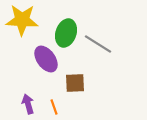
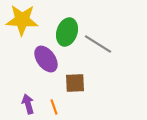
green ellipse: moved 1 px right, 1 px up
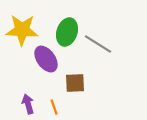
yellow star: moved 10 px down
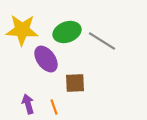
green ellipse: rotated 52 degrees clockwise
gray line: moved 4 px right, 3 px up
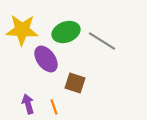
green ellipse: moved 1 px left
brown square: rotated 20 degrees clockwise
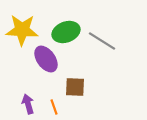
brown square: moved 4 px down; rotated 15 degrees counterclockwise
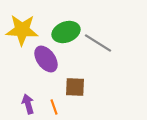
gray line: moved 4 px left, 2 px down
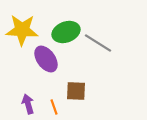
brown square: moved 1 px right, 4 px down
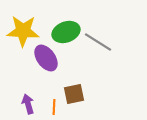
yellow star: moved 1 px right, 1 px down
gray line: moved 1 px up
purple ellipse: moved 1 px up
brown square: moved 2 px left, 3 px down; rotated 15 degrees counterclockwise
orange line: rotated 21 degrees clockwise
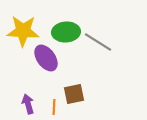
green ellipse: rotated 16 degrees clockwise
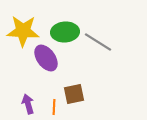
green ellipse: moved 1 px left
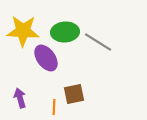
purple arrow: moved 8 px left, 6 px up
